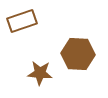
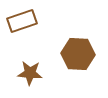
brown star: moved 10 px left
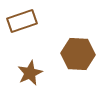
brown star: rotated 30 degrees counterclockwise
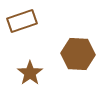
brown star: rotated 10 degrees counterclockwise
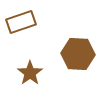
brown rectangle: moved 1 px left, 1 px down
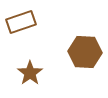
brown hexagon: moved 7 px right, 2 px up
